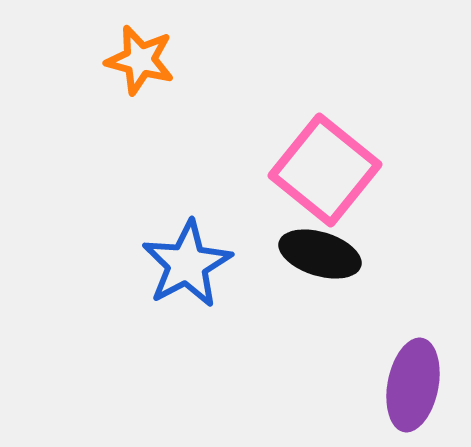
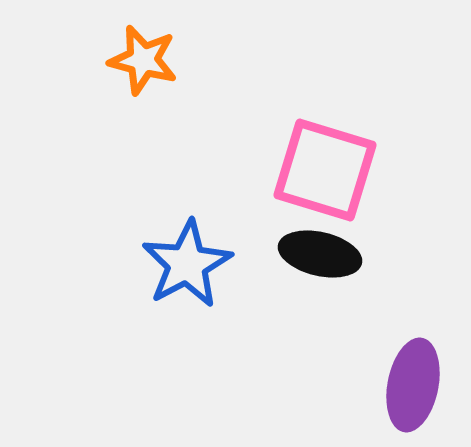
orange star: moved 3 px right
pink square: rotated 22 degrees counterclockwise
black ellipse: rotated 4 degrees counterclockwise
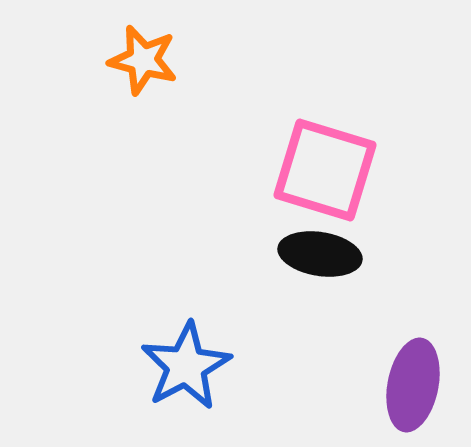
black ellipse: rotated 4 degrees counterclockwise
blue star: moved 1 px left, 102 px down
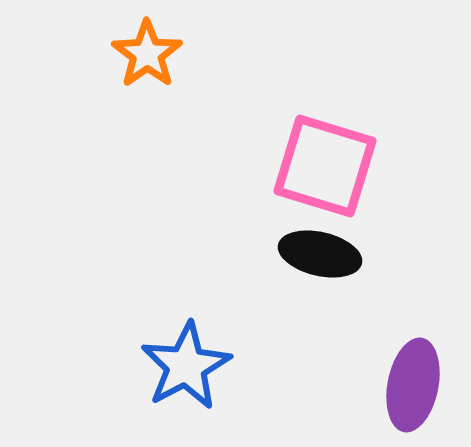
orange star: moved 4 px right, 6 px up; rotated 22 degrees clockwise
pink square: moved 4 px up
black ellipse: rotated 4 degrees clockwise
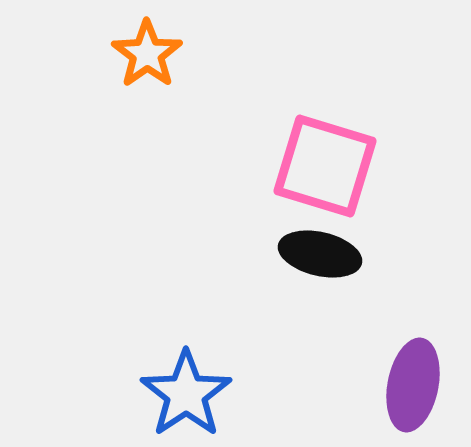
blue star: moved 28 px down; rotated 6 degrees counterclockwise
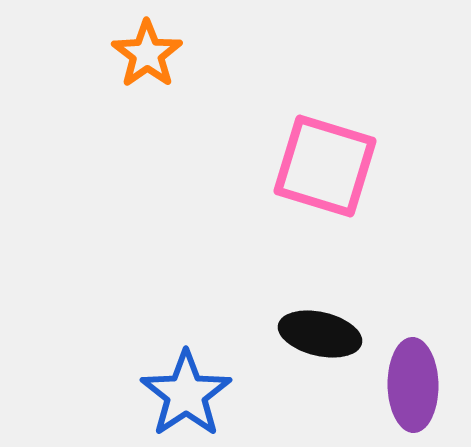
black ellipse: moved 80 px down
purple ellipse: rotated 12 degrees counterclockwise
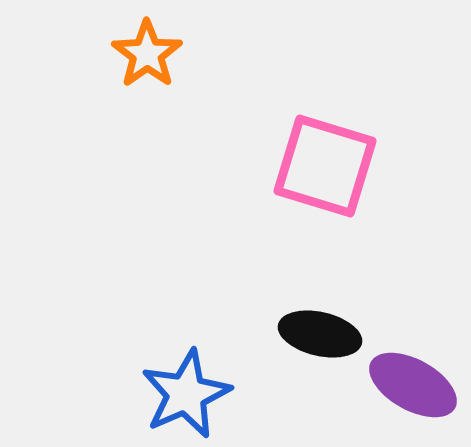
purple ellipse: rotated 60 degrees counterclockwise
blue star: rotated 10 degrees clockwise
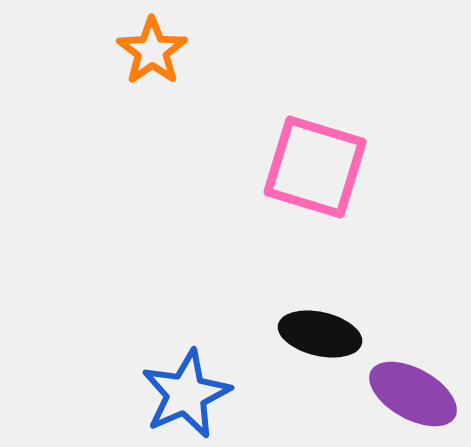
orange star: moved 5 px right, 3 px up
pink square: moved 10 px left, 1 px down
purple ellipse: moved 9 px down
